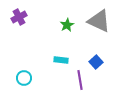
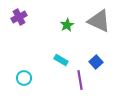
cyan rectangle: rotated 24 degrees clockwise
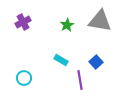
purple cross: moved 4 px right, 5 px down
gray triangle: moved 1 px right; rotated 15 degrees counterclockwise
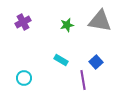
green star: rotated 16 degrees clockwise
purple line: moved 3 px right
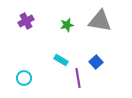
purple cross: moved 3 px right, 1 px up
purple line: moved 5 px left, 2 px up
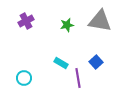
cyan rectangle: moved 3 px down
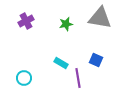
gray triangle: moved 3 px up
green star: moved 1 px left, 1 px up
blue square: moved 2 px up; rotated 24 degrees counterclockwise
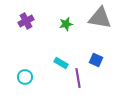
cyan circle: moved 1 px right, 1 px up
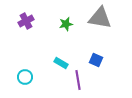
purple line: moved 2 px down
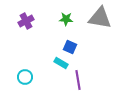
green star: moved 5 px up; rotated 16 degrees clockwise
blue square: moved 26 px left, 13 px up
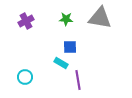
blue square: rotated 24 degrees counterclockwise
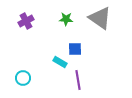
gray triangle: rotated 25 degrees clockwise
blue square: moved 5 px right, 2 px down
cyan rectangle: moved 1 px left, 1 px up
cyan circle: moved 2 px left, 1 px down
